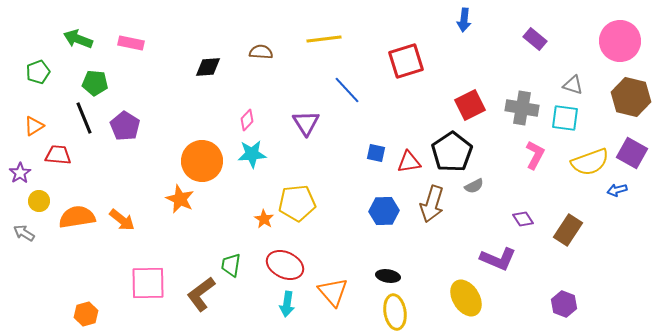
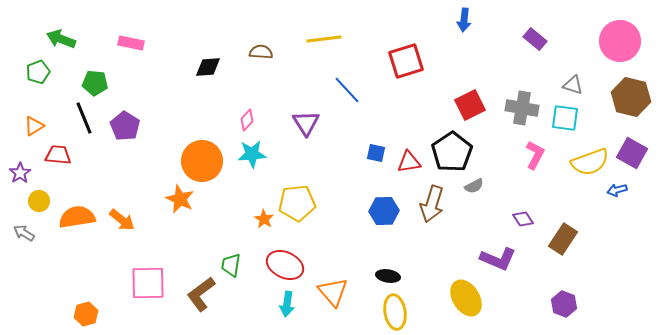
green arrow at (78, 39): moved 17 px left
brown rectangle at (568, 230): moved 5 px left, 9 px down
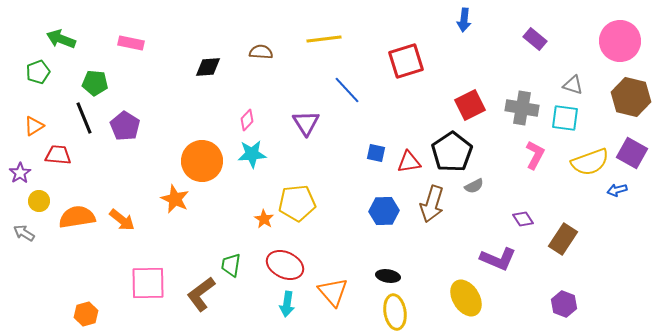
orange star at (180, 199): moved 5 px left
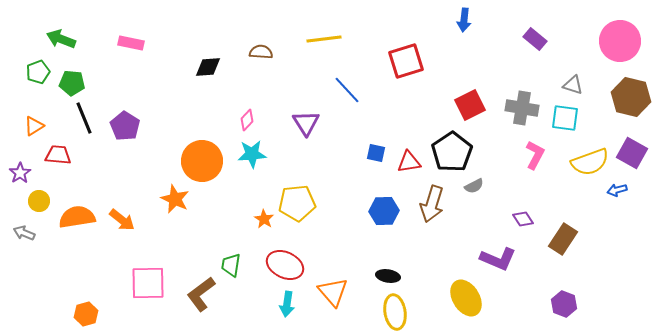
green pentagon at (95, 83): moved 23 px left
gray arrow at (24, 233): rotated 10 degrees counterclockwise
